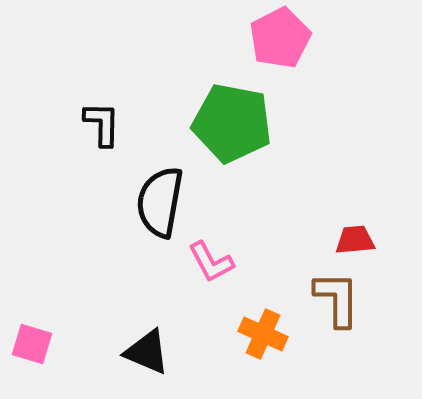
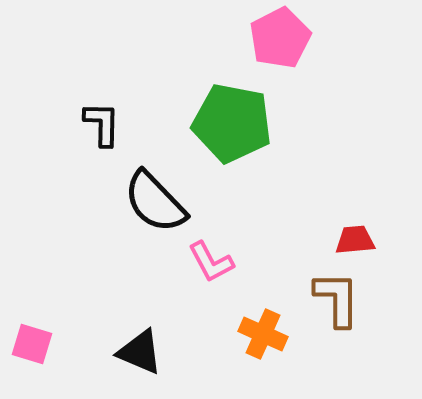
black semicircle: moved 5 px left; rotated 54 degrees counterclockwise
black triangle: moved 7 px left
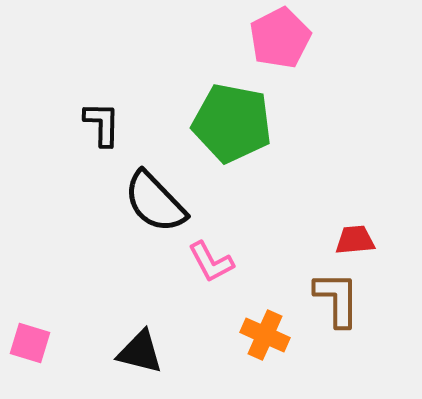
orange cross: moved 2 px right, 1 px down
pink square: moved 2 px left, 1 px up
black triangle: rotated 9 degrees counterclockwise
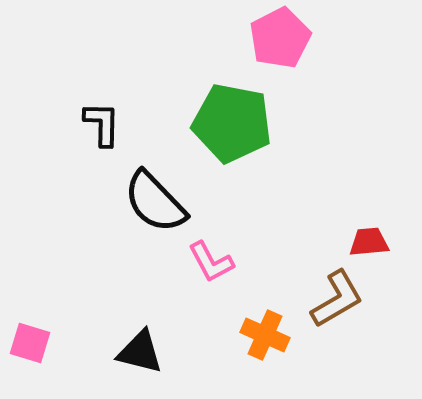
red trapezoid: moved 14 px right, 2 px down
brown L-shape: rotated 60 degrees clockwise
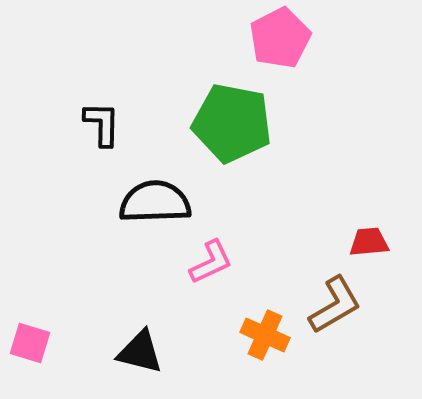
black semicircle: rotated 132 degrees clockwise
pink L-shape: rotated 87 degrees counterclockwise
brown L-shape: moved 2 px left, 6 px down
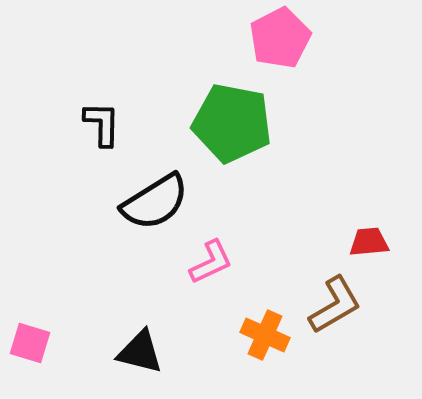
black semicircle: rotated 150 degrees clockwise
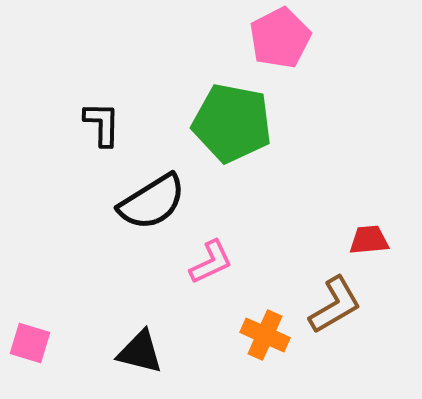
black semicircle: moved 3 px left
red trapezoid: moved 2 px up
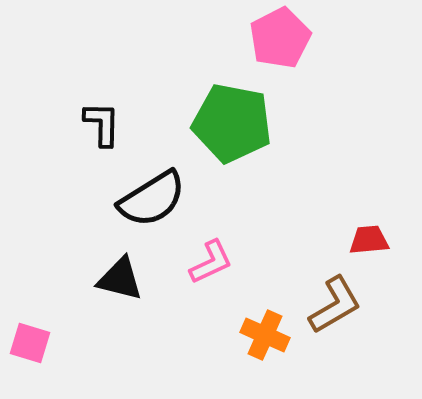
black semicircle: moved 3 px up
black triangle: moved 20 px left, 73 px up
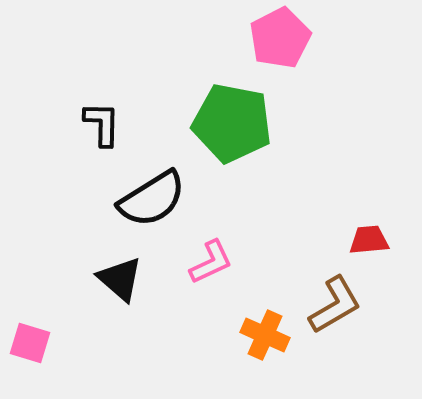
black triangle: rotated 27 degrees clockwise
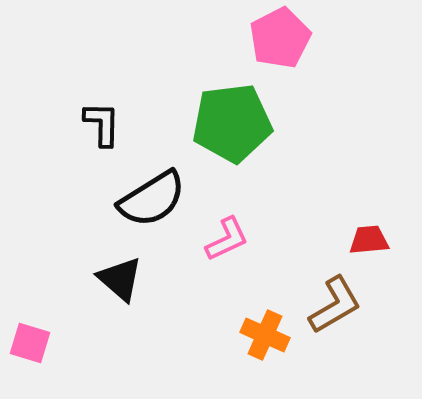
green pentagon: rotated 18 degrees counterclockwise
pink L-shape: moved 16 px right, 23 px up
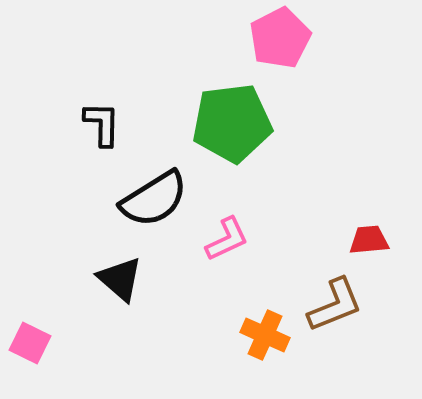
black semicircle: moved 2 px right
brown L-shape: rotated 8 degrees clockwise
pink square: rotated 9 degrees clockwise
